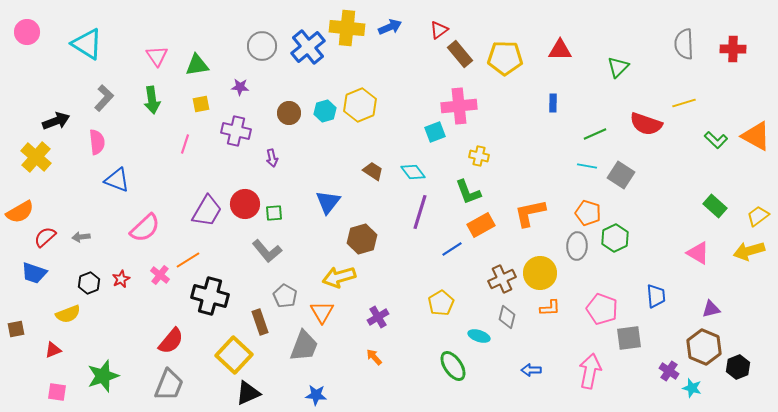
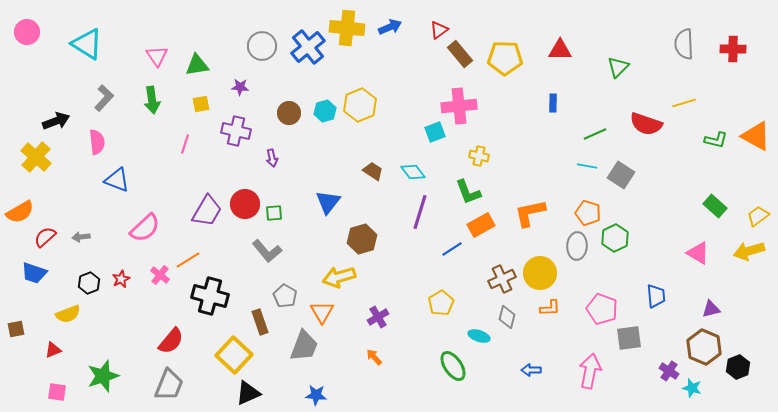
green L-shape at (716, 140): rotated 30 degrees counterclockwise
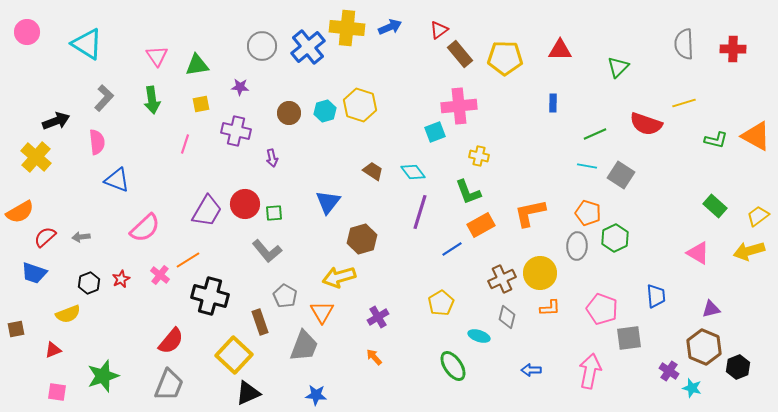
yellow hexagon at (360, 105): rotated 20 degrees counterclockwise
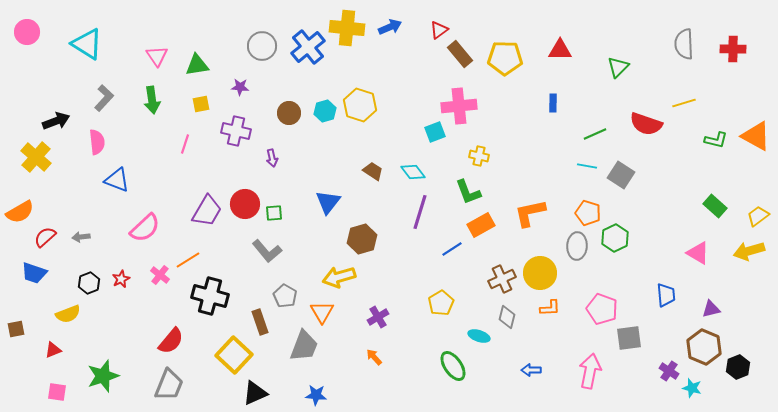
blue trapezoid at (656, 296): moved 10 px right, 1 px up
black triangle at (248, 393): moved 7 px right
